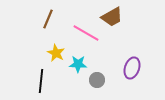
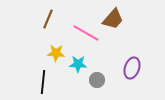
brown trapezoid: moved 1 px right, 2 px down; rotated 20 degrees counterclockwise
yellow star: rotated 24 degrees counterclockwise
black line: moved 2 px right, 1 px down
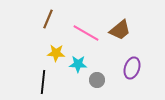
brown trapezoid: moved 7 px right, 11 px down; rotated 10 degrees clockwise
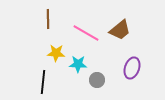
brown line: rotated 24 degrees counterclockwise
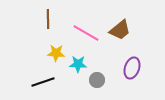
black line: rotated 65 degrees clockwise
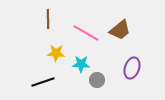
cyan star: moved 3 px right
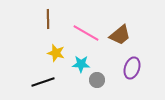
brown trapezoid: moved 5 px down
yellow star: rotated 12 degrees clockwise
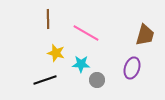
brown trapezoid: moved 25 px right; rotated 35 degrees counterclockwise
black line: moved 2 px right, 2 px up
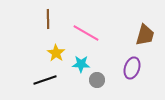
yellow star: rotated 18 degrees clockwise
